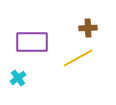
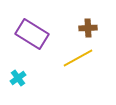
purple rectangle: moved 8 px up; rotated 32 degrees clockwise
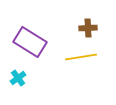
purple rectangle: moved 2 px left, 8 px down
yellow line: moved 3 px right, 1 px up; rotated 20 degrees clockwise
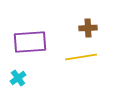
purple rectangle: rotated 36 degrees counterclockwise
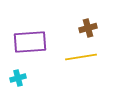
brown cross: rotated 12 degrees counterclockwise
cyan cross: rotated 21 degrees clockwise
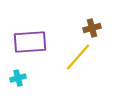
brown cross: moved 4 px right
yellow line: moved 3 px left; rotated 40 degrees counterclockwise
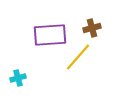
purple rectangle: moved 20 px right, 7 px up
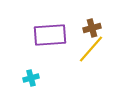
yellow line: moved 13 px right, 8 px up
cyan cross: moved 13 px right
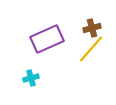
purple rectangle: moved 3 px left, 4 px down; rotated 20 degrees counterclockwise
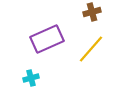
brown cross: moved 16 px up
